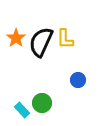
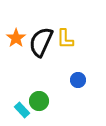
green circle: moved 3 px left, 2 px up
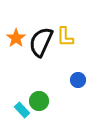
yellow L-shape: moved 2 px up
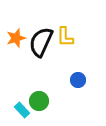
orange star: rotated 18 degrees clockwise
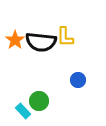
orange star: moved 1 px left, 2 px down; rotated 18 degrees counterclockwise
black semicircle: rotated 108 degrees counterclockwise
cyan rectangle: moved 1 px right, 1 px down
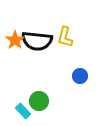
yellow L-shape: rotated 15 degrees clockwise
black semicircle: moved 4 px left, 1 px up
blue circle: moved 2 px right, 4 px up
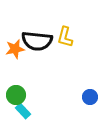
orange star: moved 9 px down; rotated 24 degrees clockwise
blue circle: moved 10 px right, 21 px down
green circle: moved 23 px left, 6 px up
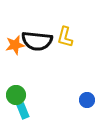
orange star: moved 4 px up
blue circle: moved 3 px left, 3 px down
cyan rectangle: rotated 21 degrees clockwise
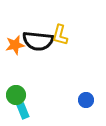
yellow L-shape: moved 5 px left, 2 px up
black semicircle: moved 1 px right
blue circle: moved 1 px left
